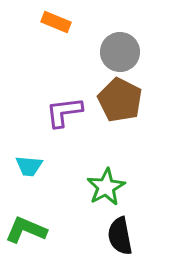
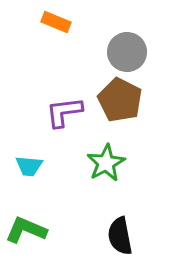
gray circle: moved 7 px right
green star: moved 24 px up
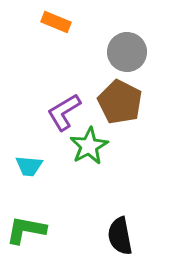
brown pentagon: moved 2 px down
purple L-shape: rotated 24 degrees counterclockwise
green star: moved 17 px left, 17 px up
green L-shape: rotated 12 degrees counterclockwise
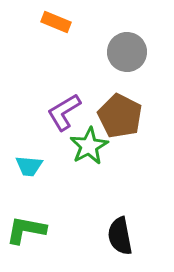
brown pentagon: moved 14 px down
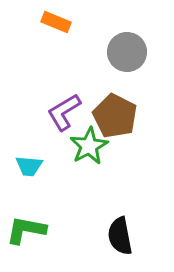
brown pentagon: moved 5 px left
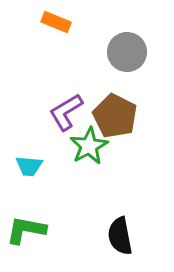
purple L-shape: moved 2 px right
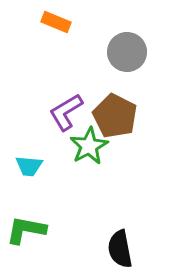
black semicircle: moved 13 px down
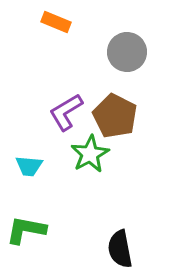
green star: moved 1 px right, 8 px down
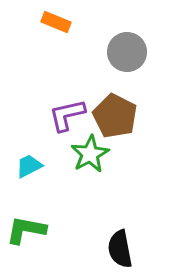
purple L-shape: moved 1 px right, 3 px down; rotated 18 degrees clockwise
cyan trapezoid: rotated 148 degrees clockwise
